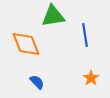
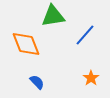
blue line: rotated 50 degrees clockwise
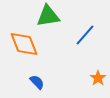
green triangle: moved 5 px left
orange diamond: moved 2 px left
orange star: moved 7 px right
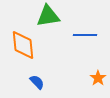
blue line: rotated 50 degrees clockwise
orange diamond: moved 1 px left, 1 px down; rotated 16 degrees clockwise
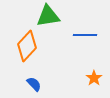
orange diamond: moved 4 px right, 1 px down; rotated 48 degrees clockwise
orange star: moved 4 px left
blue semicircle: moved 3 px left, 2 px down
